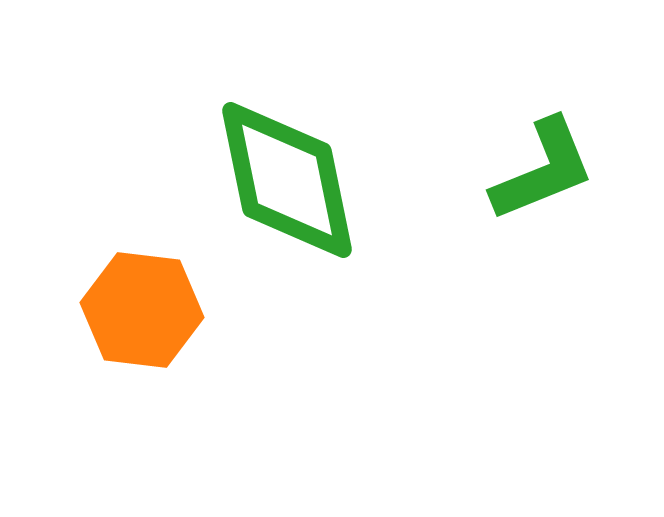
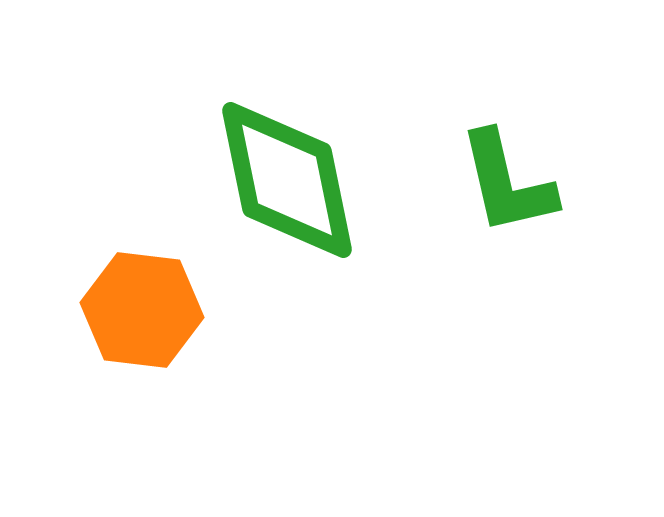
green L-shape: moved 36 px left, 13 px down; rotated 99 degrees clockwise
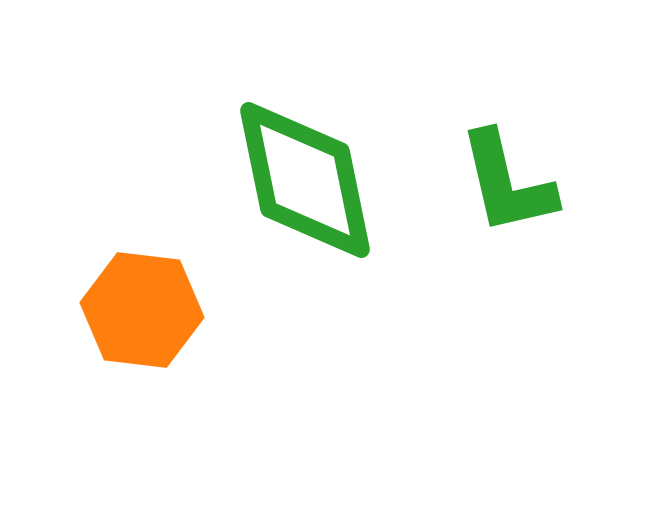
green diamond: moved 18 px right
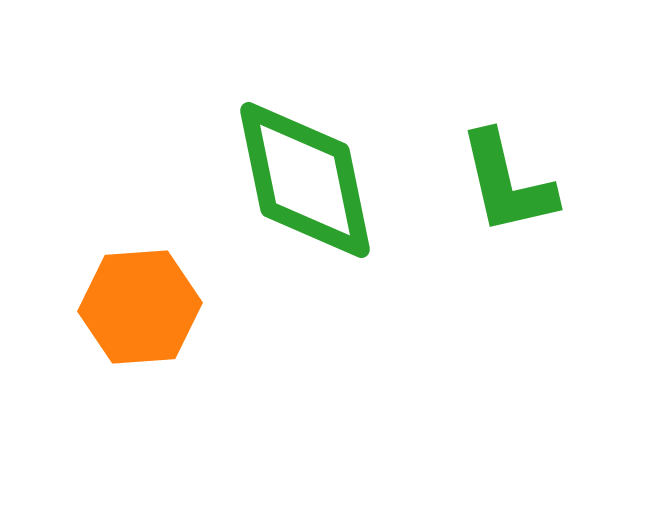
orange hexagon: moved 2 px left, 3 px up; rotated 11 degrees counterclockwise
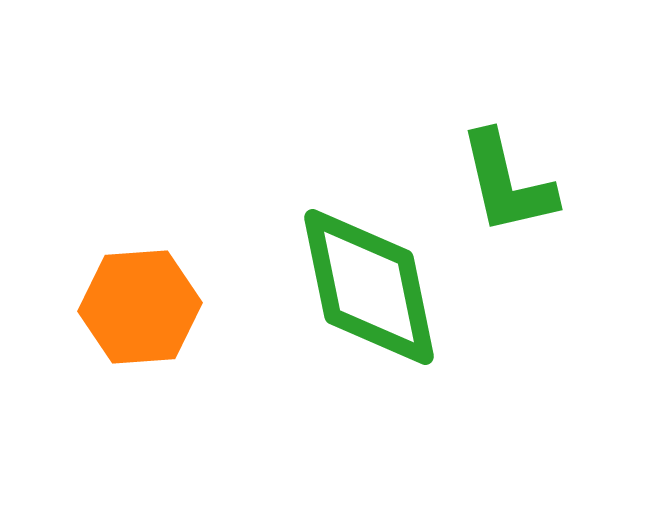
green diamond: moved 64 px right, 107 px down
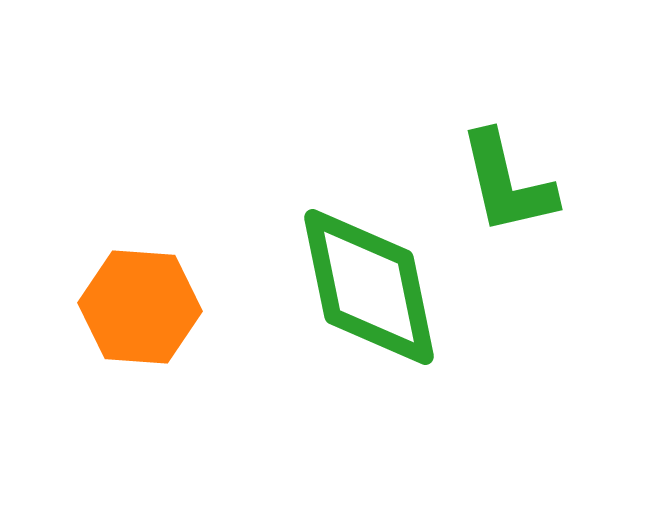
orange hexagon: rotated 8 degrees clockwise
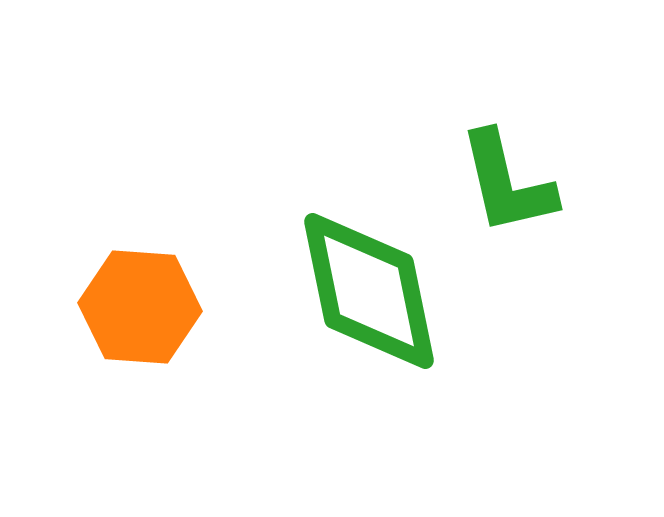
green diamond: moved 4 px down
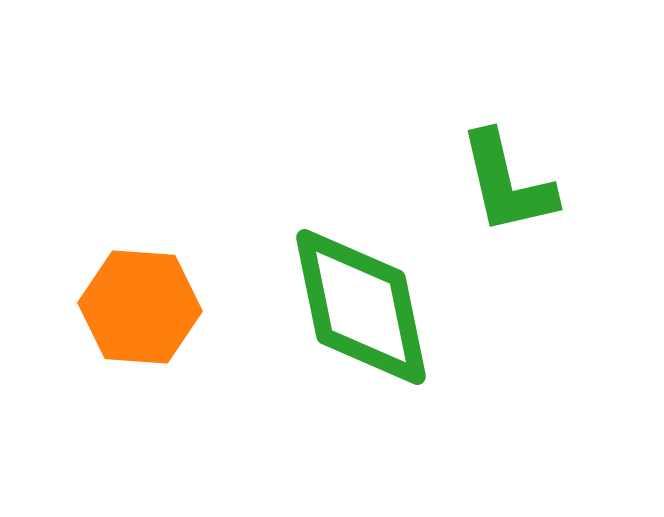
green diamond: moved 8 px left, 16 px down
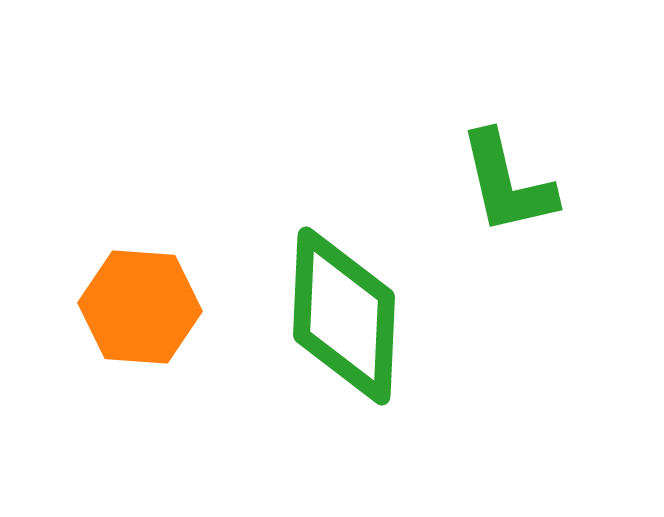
green diamond: moved 17 px left, 9 px down; rotated 14 degrees clockwise
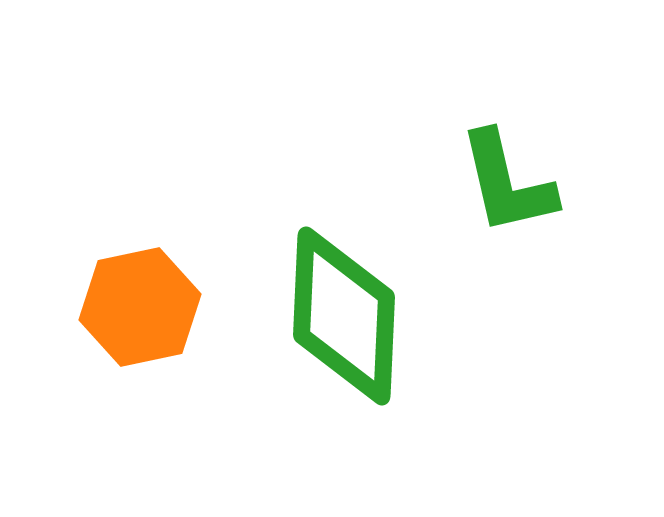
orange hexagon: rotated 16 degrees counterclockwise
